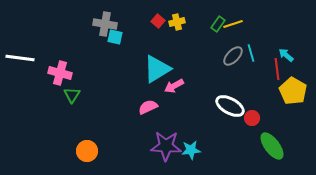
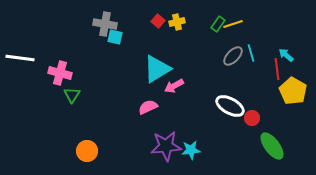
purple star: rotated 8 degrees counterclockwise
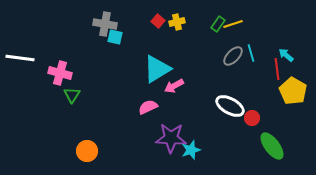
purple star: moved 5 px right, 8 px up; rotated 8 degrees clockwise
cyan star: rotated 12 degrees counterclockwise
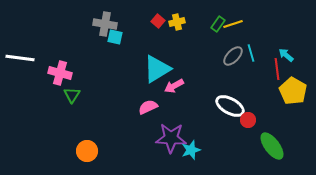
red circle: moved 4 px left, 2 px down
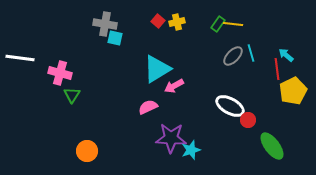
yellow line: rotated 24 degrees clockwise
cyan square: moved 1 px down
yellow pentagon: rotated 16 degrees clockwise
